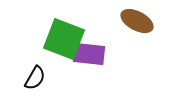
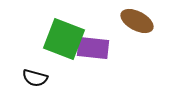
purple rectangle: moved 4 px right, 6 px up
black semicircle: rotated 75 degrees clockwise
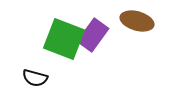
brown ellipse: rotated 12 degrees counterclockwise
purple rectangle: moved 13 px up; rotated 60 degrees counterclockwise
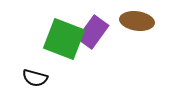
brown ellipse: rotated 8 degrees counterclockwise
purple rectangle: moved 3 px up
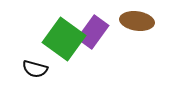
green square: rotated 15 degrees clockwise
black semicircle: moved 9 px up
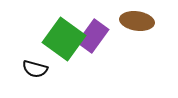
purple rectangle: moved 4 px down
